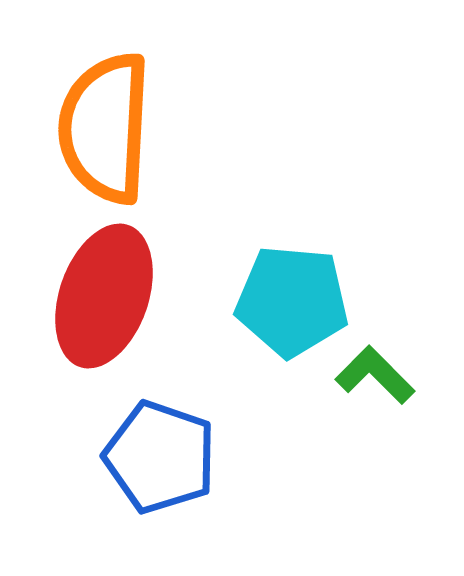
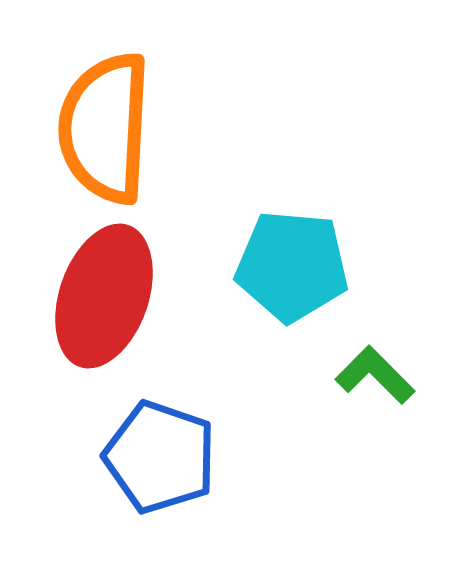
cyan pentagon: moved 35 px up
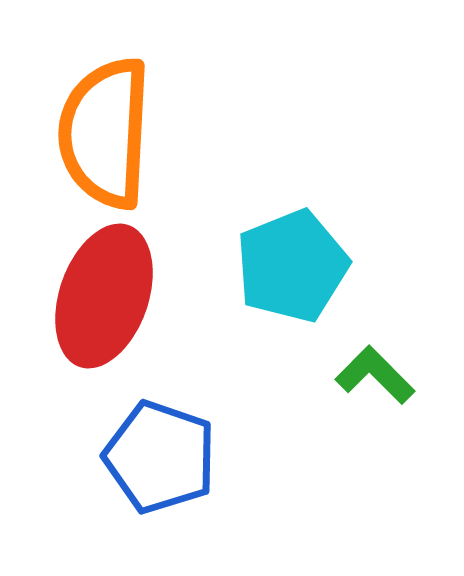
orange semicircle: moved 5 px down
cyan pentagon: rotated 27 degrees counterclockwise
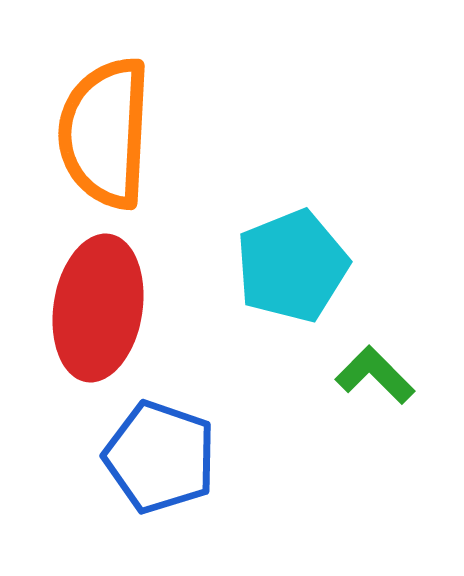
red ellipse: moved 6 px left, 12 px down; rotated 10 degrees counterclockwise
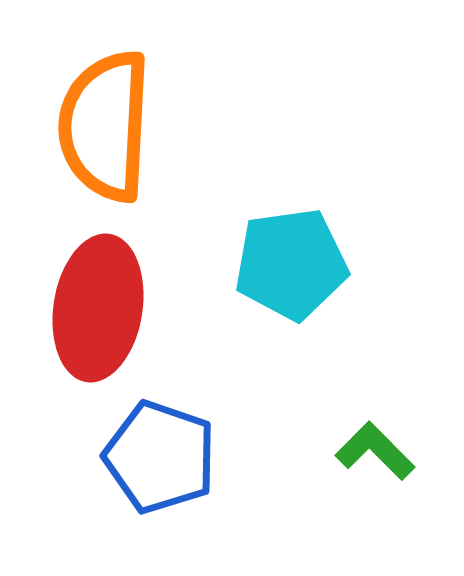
orange semicircle: moved 7 px up
cyan pentagon: moved 1 px left, 2 px up; rotated 14 degrees clockwise
green L-shape: moved 76 px down
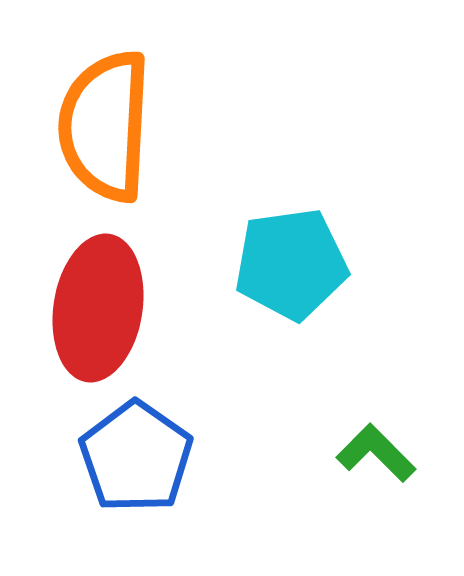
green L-shape: moved 1 px right, 2 px down
blue pentagon: moved 24 px left; rotated 16 degrees clockwise
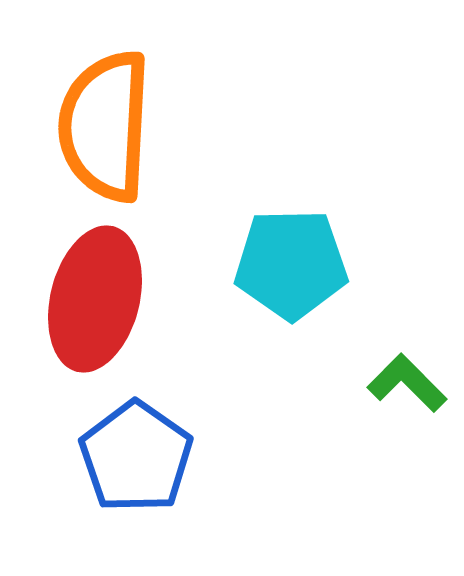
cyan pentagon: rotated 7 degrees clockwise
red ellipse: moved 3 px left, 9 px up; rotated 5 degrees clockwise
green L-shape: moved 31 px right, 70 px up
